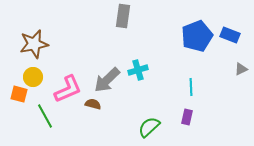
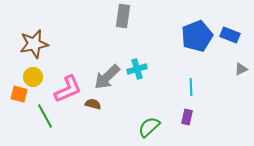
cyan cross: moved 1 px left, 1 px up
gray arrow: moved 3 px up
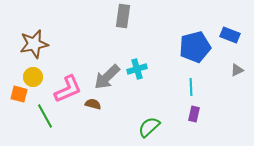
blue pentagon: moved 2 px left, 11 px down; rotated 8 degrees clockwise
gray triangle: moved 4 px left, 1 px down
purple rectangle: moved 7 px right, 3 px up
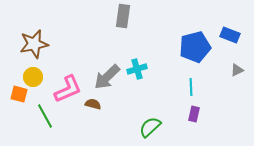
green semicircle: moved 1 px right
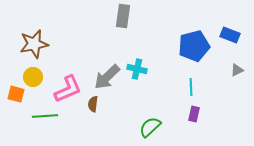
blue pentagon: moved 1 px left, 1 px up
cyan cross: rotated 30 degrees clockwise
orange square: moved 3 px left
brown semicircle: rotated 98 degrees counterclockwise
green line: rotated 65 degrees counterclockwise
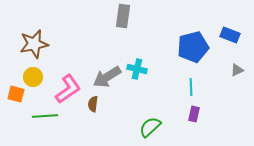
blue pentagon: moved 1 px left, 1 px down
gray arrow: rotated 12 degrees clockwise
pink L-shape: rotated 12 degrees counterclockwise
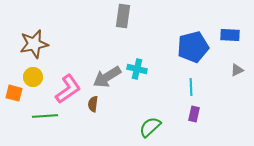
blue rectangle: rotated 18 degrees counterclockwise
orange square: moved 2 px left, 1 px up
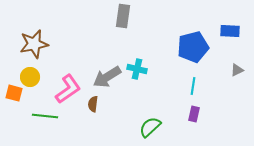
blue rectangle: moved 4 px up
yellow circle: moved 3 px left
cyan line: moved 2 px right, 1 px up; rotated 12 degrees clockwise
green line: rotated 10 degrees clockwise
